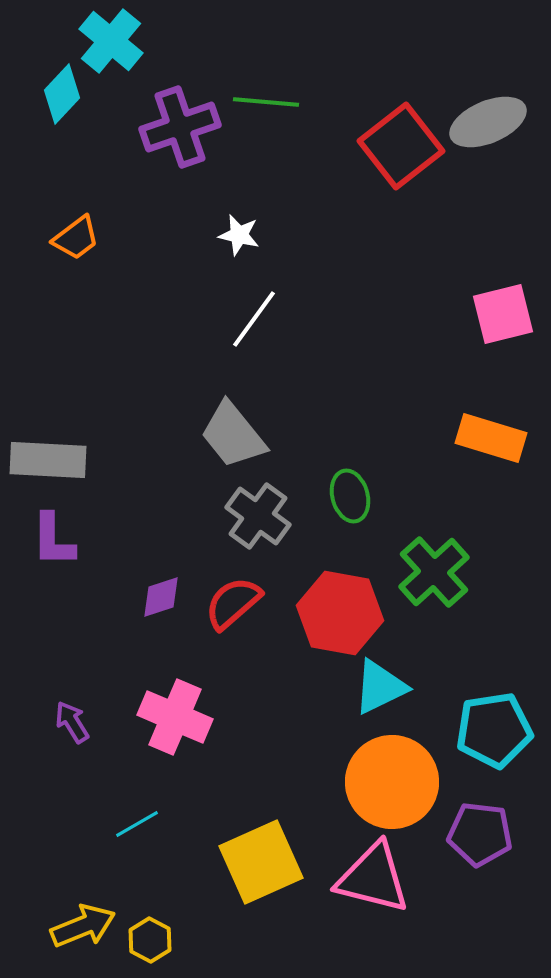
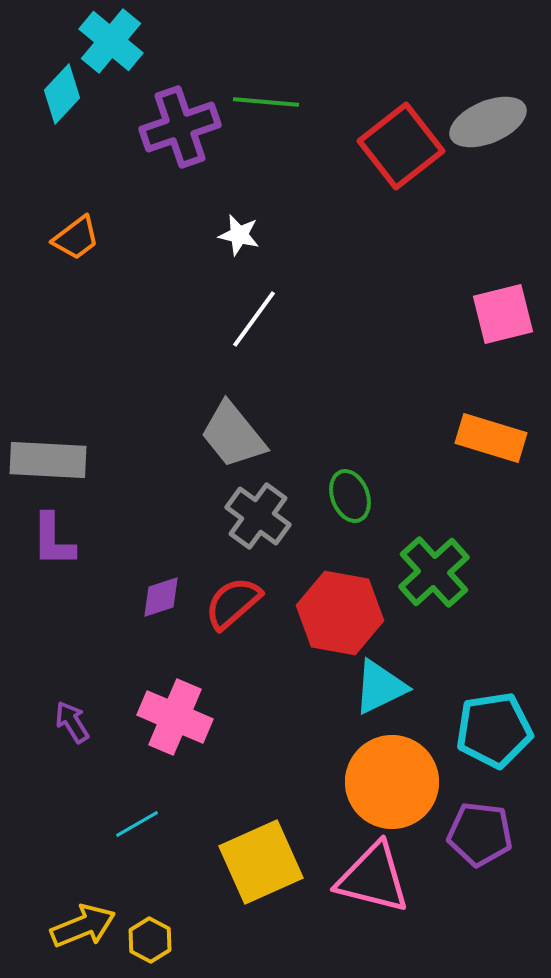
green ellipse: rotated 6 degrees counterclockwise
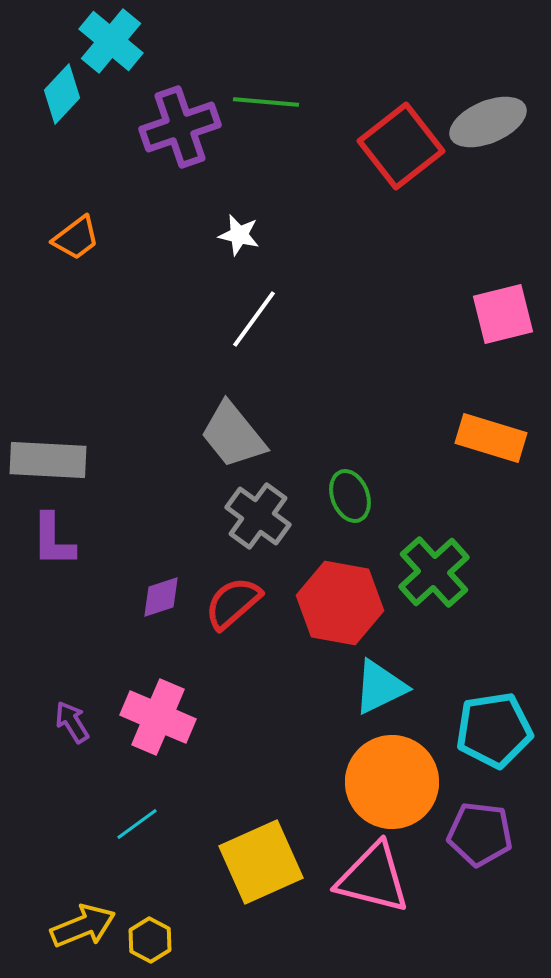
red hexagon: moved 10 px up
pink cross: moved 17 px left
cyan line: rotated 6 degrees counterclockwise
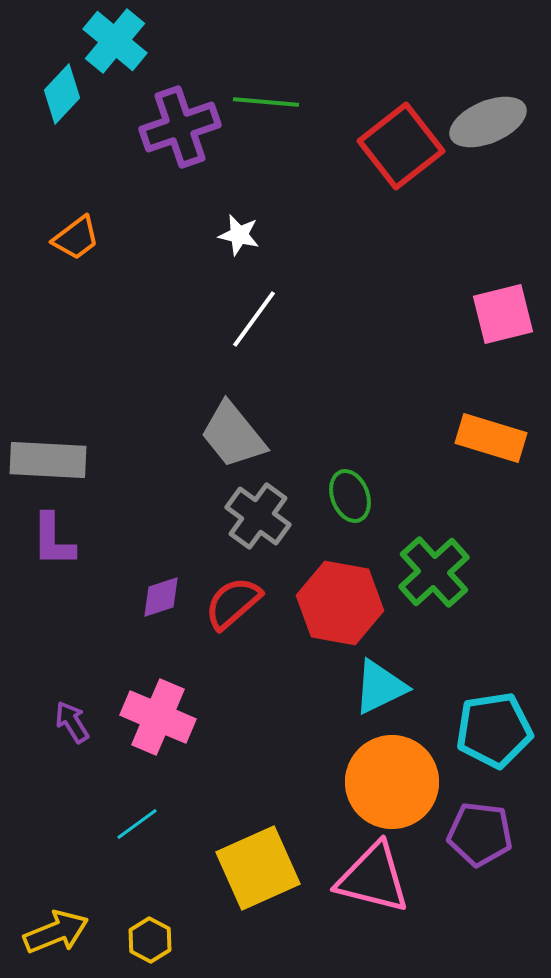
cyan cross: moved 4 px right
yellow square: moved 3 px left, 6 px down
yellow arrow: moved 27 px left, 6 px down
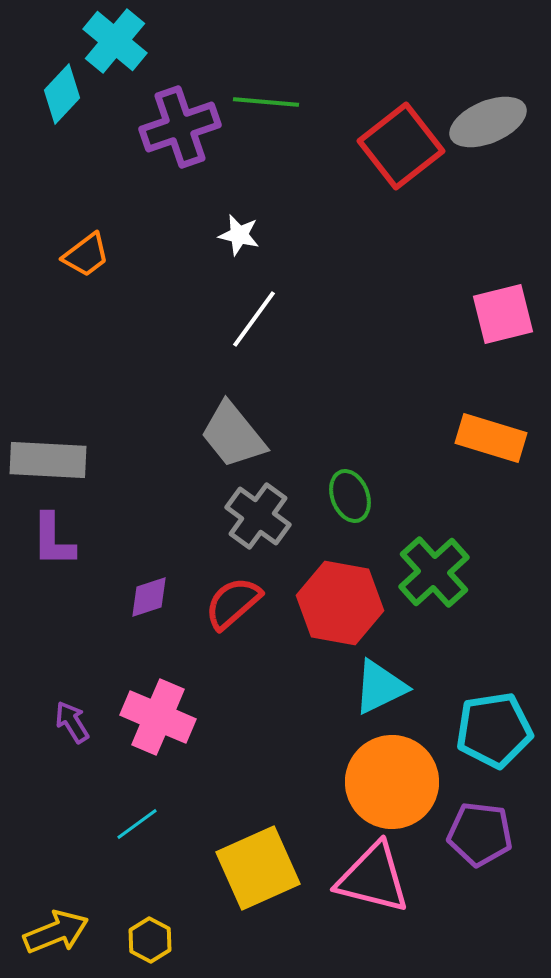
orange trapezoid: moved 10 px right, 17 px down
purple diamond: moved 12 px left
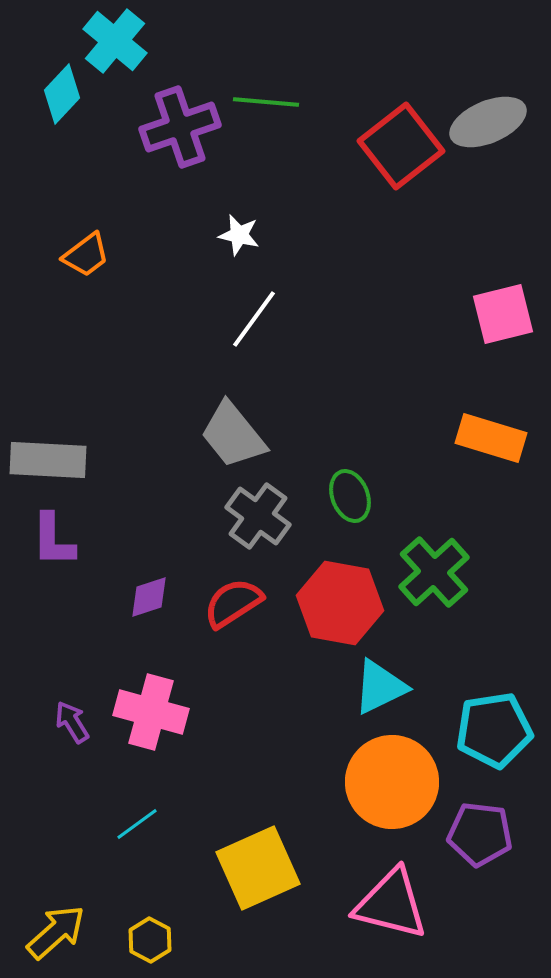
red semicircle: rotated 8 degrees clockwise
pink cross: moved 7 px left, 5 px up; rotated 8 degrees counterclockwise
pink triangle: moved 18 px right, 26 px down
yellow arrow: rotated 20 degrees counterclockwise
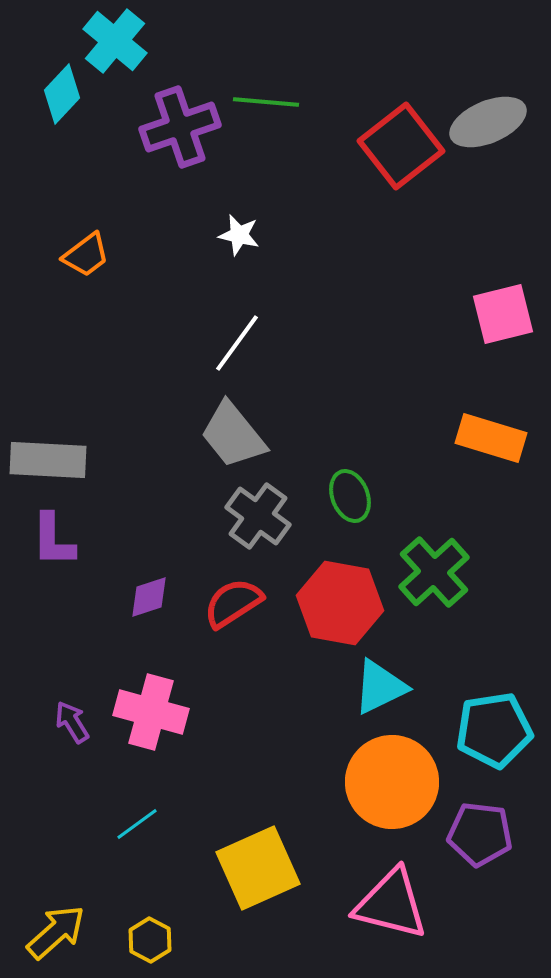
white line: moved 17 px left, 24 px down
